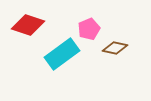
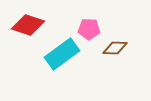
pink pentagon: rotated 25 degrees clockwise
brown diamond: rotated 10 degrees counterclockwise
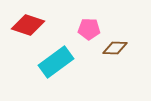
cyan rectangle: moved 6 px left, 8 px down
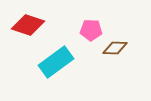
pink pentagon: moved 2 px right, 1 px down
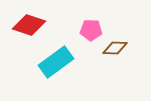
red diamond: moved 1 px right
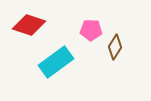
brown diamond: moved 1 px up; rotated 60 degrees counterclockwise
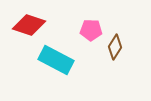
cyan rectangle: moved 2 px up; rotated 64 degrees clockwise
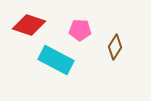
pink pentagon: moved 11 px left
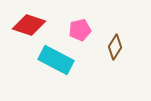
pink pentagon: rotated 15 degrees counterclockwise
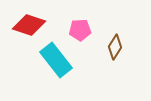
pink pentagon: rotated 10 degrees clockwise
cyan rectangle: rotated 24 degrees clockwise
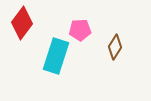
red diamond: moved 7 px left, 2 px up; rotated 72 degrees counterclockwise
cyan rectangle: moved 4 px up; rotated 56 degrees clockwise
